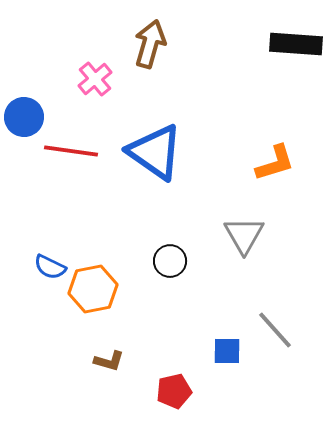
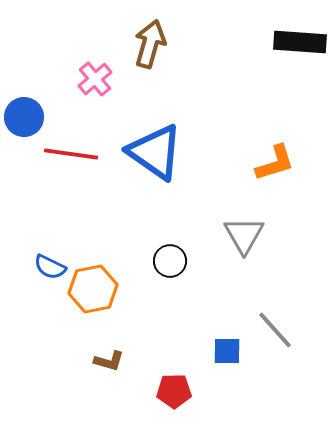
black rectangle: moved 4 px right, 2 px up
red line: moved 3 px down
red pentagon: rotated 12 degrees clockwise
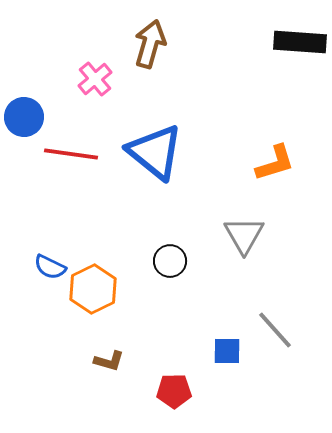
blue triangle: rotated 4 degrees clockwise
orange hexagon: rotated 15 degrees counterclockwise
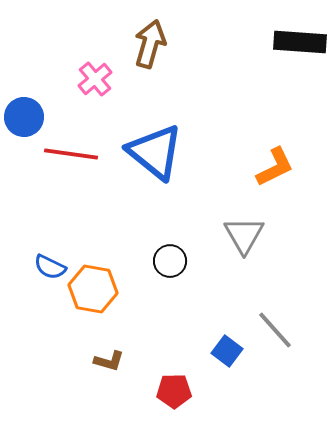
orange L-shape: moved 4 px down; rotated 9 degrees counterclockwise
orange hexagon: rotated 24 degrees counterclockwise
blue square: rotated 36 degrees clockwise
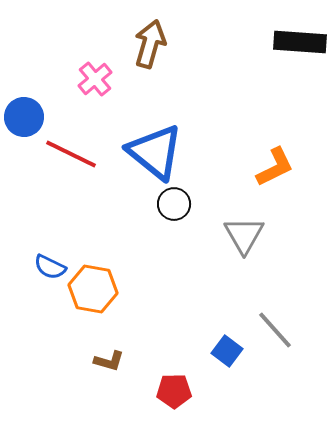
red line: rotated 18 degrees clockwise
black circle: moved 4 px right, 57 px up
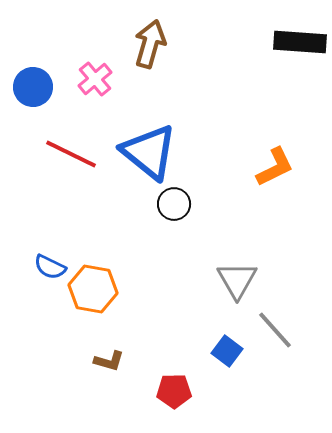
blue circle: moved 9 px right, 30 px up
blue triangle: moved 6 px left
gray triangle: moved 7 px left, 45 px down
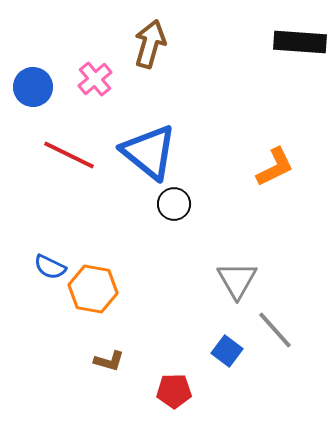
red line: moved 2 px left, 1 px down
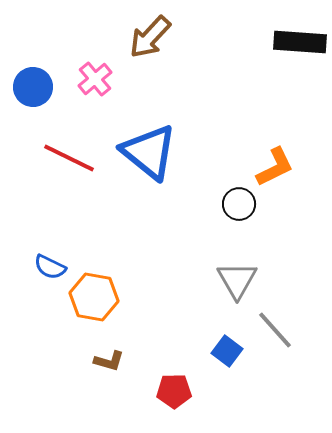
brown arrow: moved 7 px up; rotated 153 degrees counterclockwise
red line: moved 3 px down
black circle: moved 65 px right
orange hexagon: moved 1 px right, 8 px down
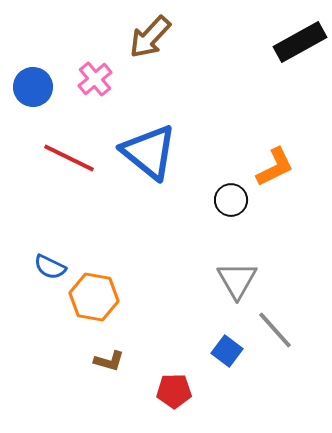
black rectangle: rotated 33 degrees counterclockwise
black circle: moved 8 px left, 4 px up
